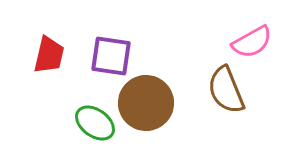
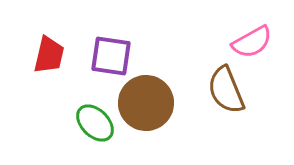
green ellipse: rotated 9 degrees clockwise
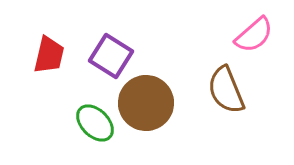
pink semicircle: moved 2 px right, 7 px up; rotated 12 degrees counterclockwise
purple square: rotated 24 degrees clockwise
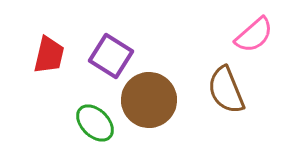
brown circle: moved 3 px right, 3 px up
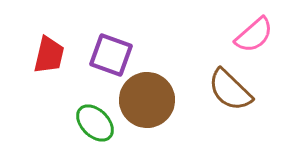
purple square: moved 1 px up; rotated 12 degrees counterclockwise
brown semicircle: moved 4 px right; rotated 24 degrees counterclockwise
brown circle: moved 2 px left
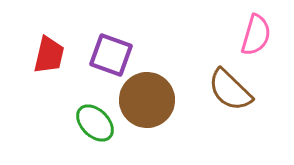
pink semicircle: moved 2 px right; rotated 33 degrees counterclockwise
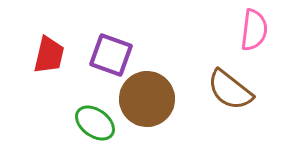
pink semicircle: moved 2 px left, 5 px up; rotated 9 degrees counterclockwise
brown semicircle: rotated 6 degrees counterclockwise
brown circle: moved 1 px up
green ellipse: rotated 9 degrees counterclockwise
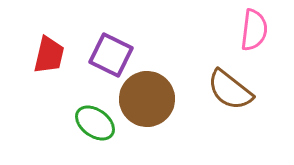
purple square: rotated 6 degrees clockwise
